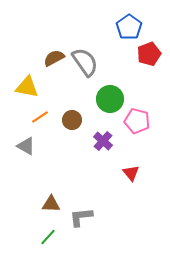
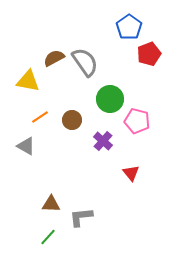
yellow triangle: moved 1 px right, 6 px up
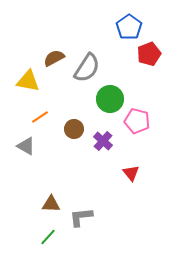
gray semicircle: moved 2 px right, 6 px down; rotated 68 degrees clockwise
brown circle: moved 2 px right, 9 px down
